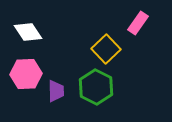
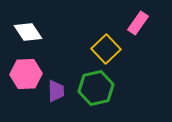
green hexagon: moved 1 px down; rotated 20 degrees clockwise
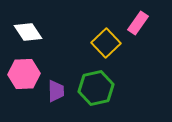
yellow square: moved 6 px up
pink hexagon: moved 2 px left
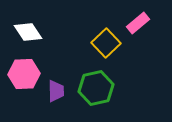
pink rectangle: rotated 15 degrees clockwise
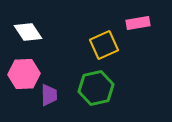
pink rectangle: rotated 30 degrees clockwise
yellow square: moved 2 px left, 2 px down; rotated 20 degrees clockwise
purple trapezoid: moved 7 px left, 4 px down
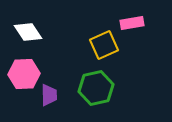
pink rectangle: moved 6 px left
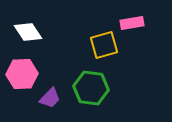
yellow square: rotated 8 degrees clockwise
pink hexagon: moved 2 px left
green hexagon: moved 5 px left; rotated 20 degrees clockwise
purple trapezoid: moved 1 px right, 3 px down; rotated 45 degrees clockwise
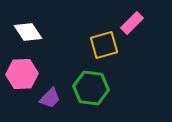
pink rectangle: rotated 35 degrees counterclockwise
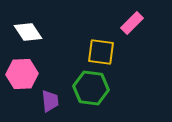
yellow square: moved 3 px left, 7 px down; rotated 24 degrees clockwise
purple trapezoid: moved 3 px down; rotated 50 degrees counterclockwise
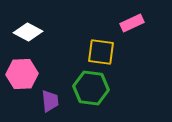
pink rectangle: rotated 20 degrees clockwise
white diamond: rotated 28 degrees counterclockwise
